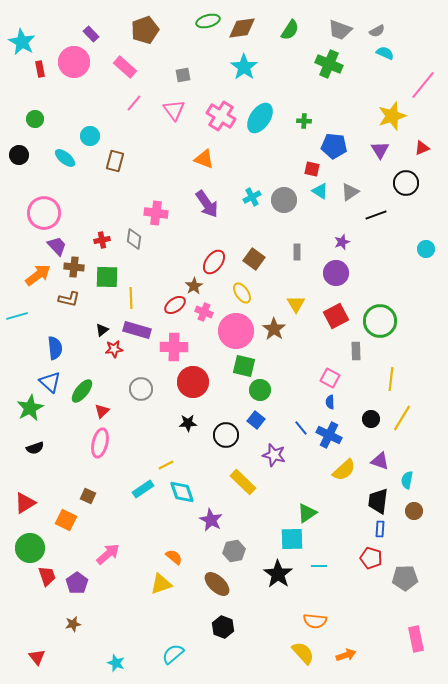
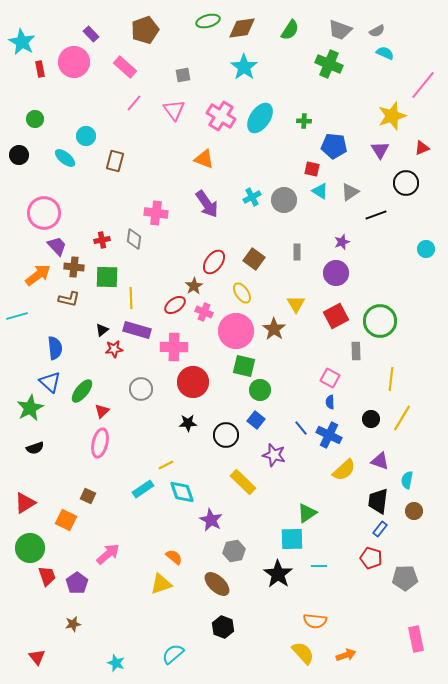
cyan circle at (90, 136): moved 4 px left
blue rectangle at (380, 529): rotated 35 degrees clockwise
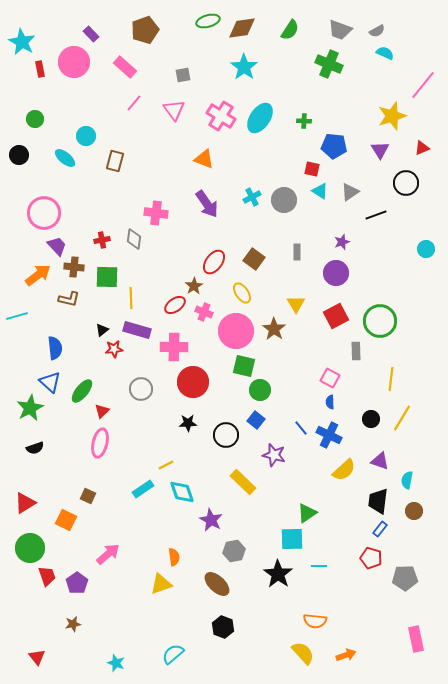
orange semicircle at (174, 557): rotated 42 degrees clockwise
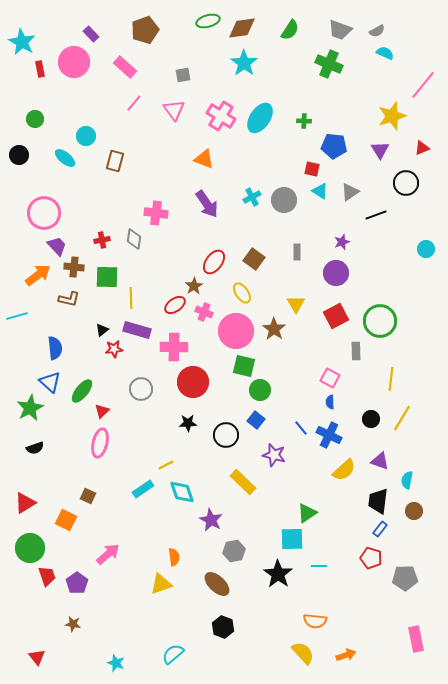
cyan star at (244, 67): moved 4 px up
brown star at (73, 624): rotated 21 degrees clockwise
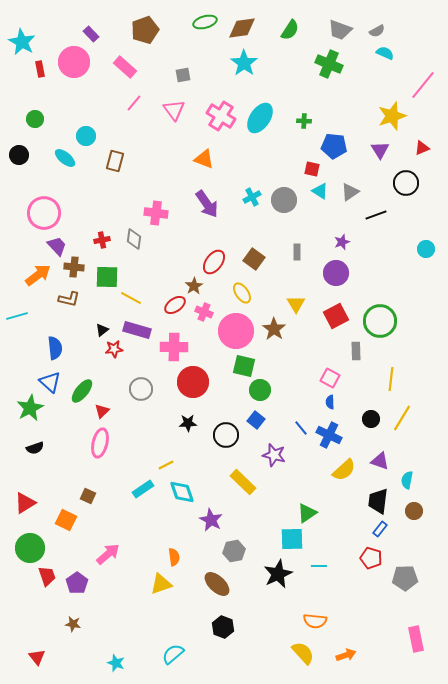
green ellipse at (208, 21): moved 3 px left, 1 px down
yellow line at (131, 298): rotated 60 degrees counterclockwise
black star at (278, 574): rotated 12 degrees clockwise
